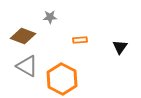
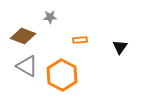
orange hexagon: moved 4 px up
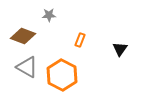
gray star: moved 1 px left, 2 px up
orange rectangle: rotated 64 degrees counterclockwise
black triangle: moved 2 px down
gray triangle: moved 1 px down
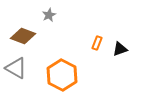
gray star: rotated 24 degrees counterclockwise
orange rectangle: moved 17 px right, 3 px down
black triangle: rotated 35 degrees clockwise
gray triangle: moved 11 px left, 1 px down
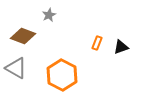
black triangle: moved 1 px right, 2 px up
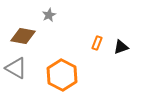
brown diamond: rotated 10 degrees counterclockwise
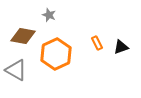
gray star: rotated 24 degrees counterclockwise
orange rectangle: rotated 48 degrees counterclockwise
gray triangle: moved 2 px down
orange hexagon: moved 6 px left, 21 px up; rotated 8 degrees clockwise
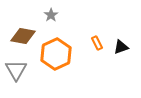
gray star: moved 2 px right; rotated 16 degrees clockwise
gray triangle: rotated 30 degrees clockwise
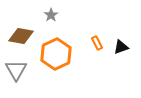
brown diamond: moved 2 px left
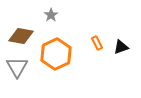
gray triangle: moved 1 px right, 3 px up
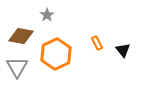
gray star: moved 4 px left
black triangle: moved 2 px right, 3 px down; rotated 49 degrees counterclockwise
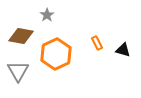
black triangle: rotated 35 degrees counterclockwise
gray triangle: moved 1 px right, 4 px down
